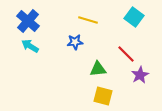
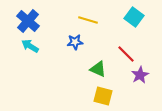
green triangle: rotated 30 degrees clockwise
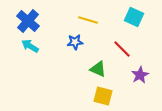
cyan square: rotated 12 degrees counterclockwise
red line: moved 4 px left, 5 px up
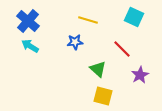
green triangle: rotated 18 degrees clockwise
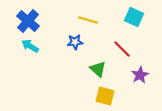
yellow square: moved 2 px right
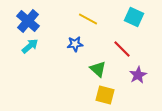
yellow line: moved 1 px up; rotated 12 degrees clockwise
blue star: moved 2 px down
cyan arrow: rotated 108 degrees clockwise
purple star: moved 2 px left
yellow square: moved 1 px up
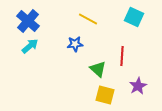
red line: moved 7 px down; rotated 48 degrees clockwise
purple star: moved 11 px down
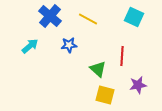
blue cross: moved 22 px right, 5 px up
blue star: moved 6 px left, 1 px down
purple star: moved 1 px up; rotated 18 degrees clockwise
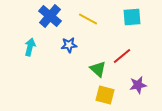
cyan square: moved 2 px left; rotated 30 degrees counterclockwise
cyan arrow: moved 1 px down; rotated 36 degrees counterclockwise
red line: rotated 48 degrees clockwise
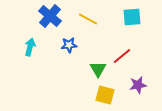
green triangle: rotated 18 degrees clockwise
